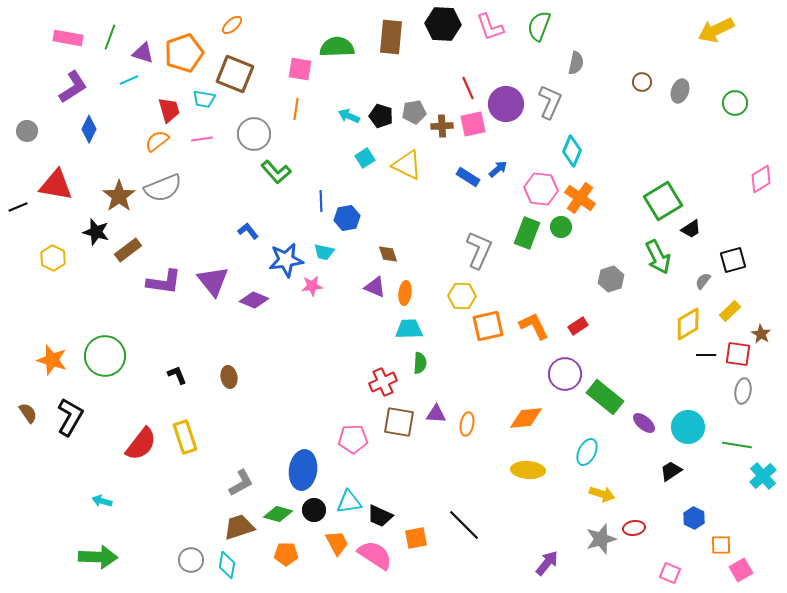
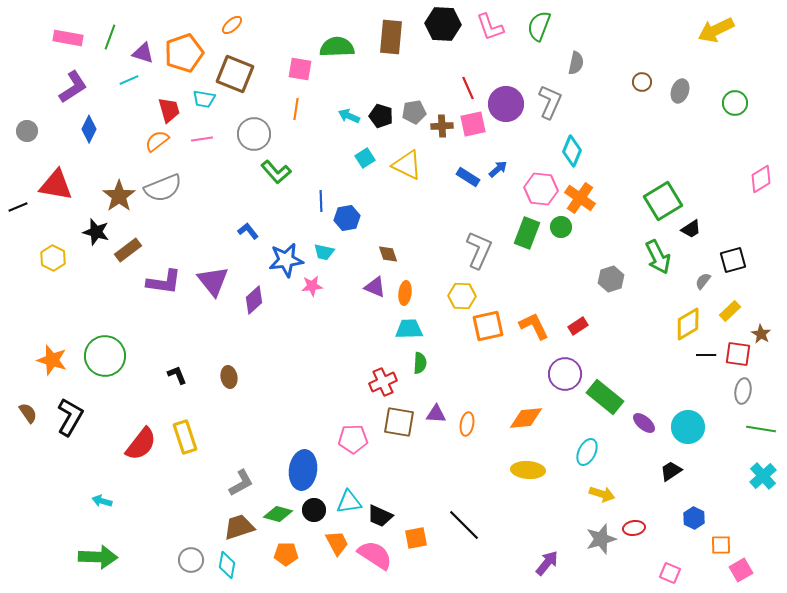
purple diamond at (254, 300): rotated 64 degrees counterclockwise
green line at (737, 445): moved 24 px right, 16 px up
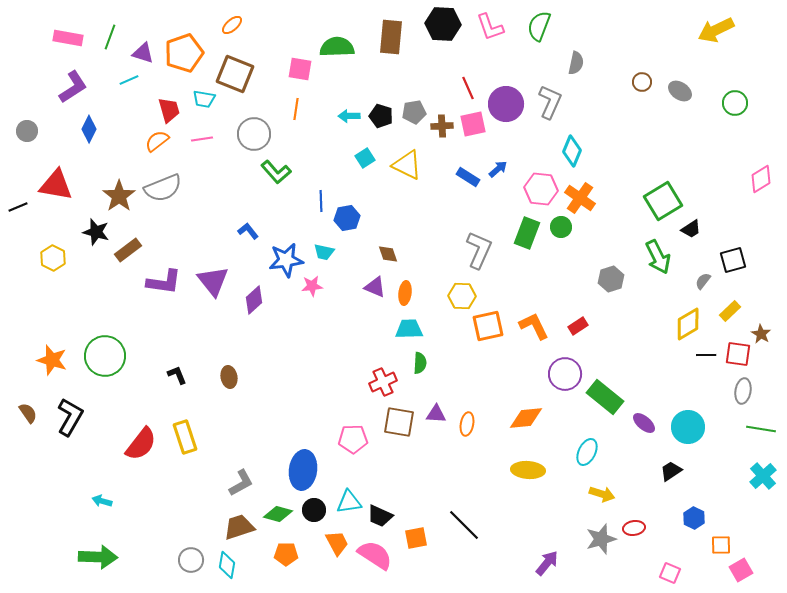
gray ellipse at (680, 91): rotated 75 degrees counterclockwise
cyan arrow at (349, 116): rotated 25 degrees counterclockwise
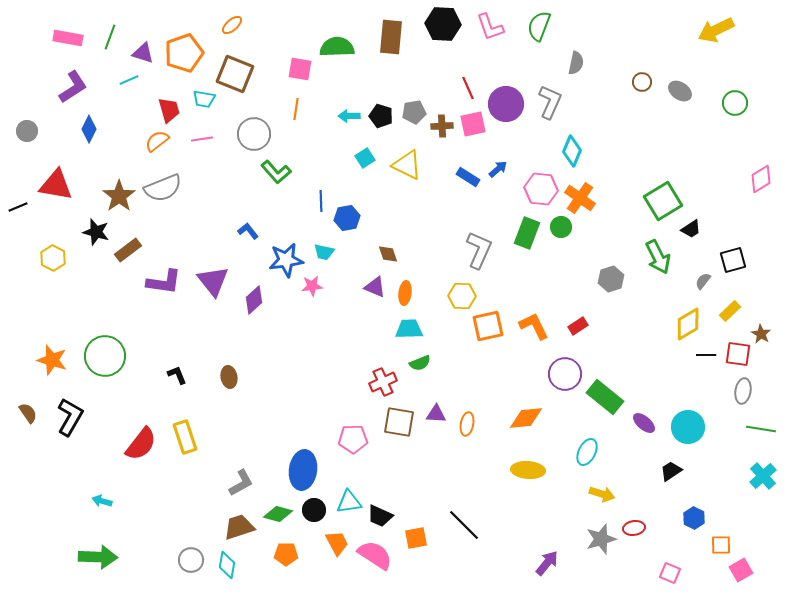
green semicircle at (420, 363): rotated 65 degrees clockwise
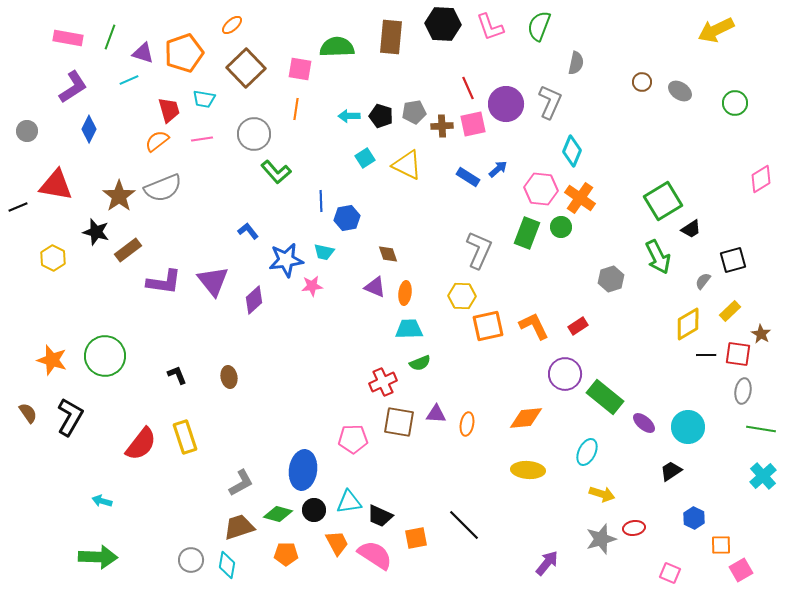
brown square at (235, 74): moved 11 px right, 6 px up; rotated 24 degrees clockwise
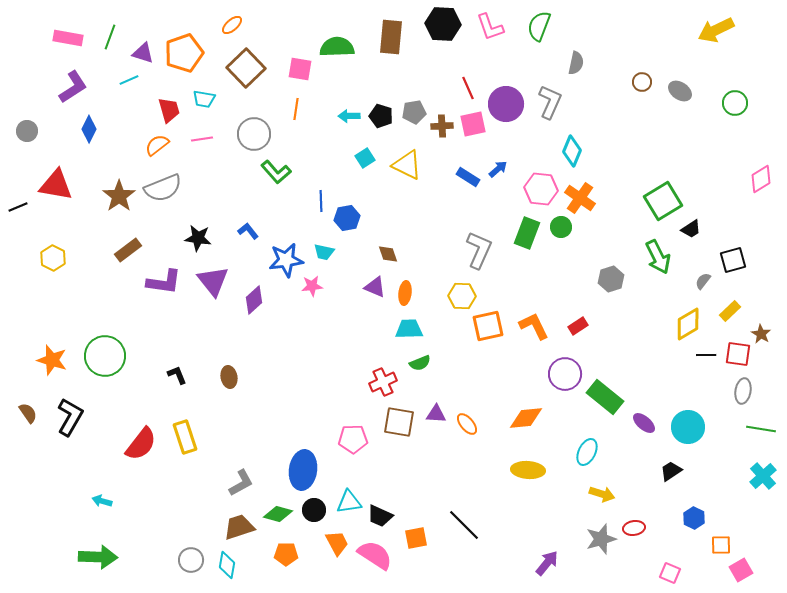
orange semicircle at (157, 141): moved 4 px down
black star at (96, 232): moved 102 px right, 6 px down; rotated 8 degrees counterclockwise
orange ellipse at (467, 424): rotated 50 degrees counterclockwise
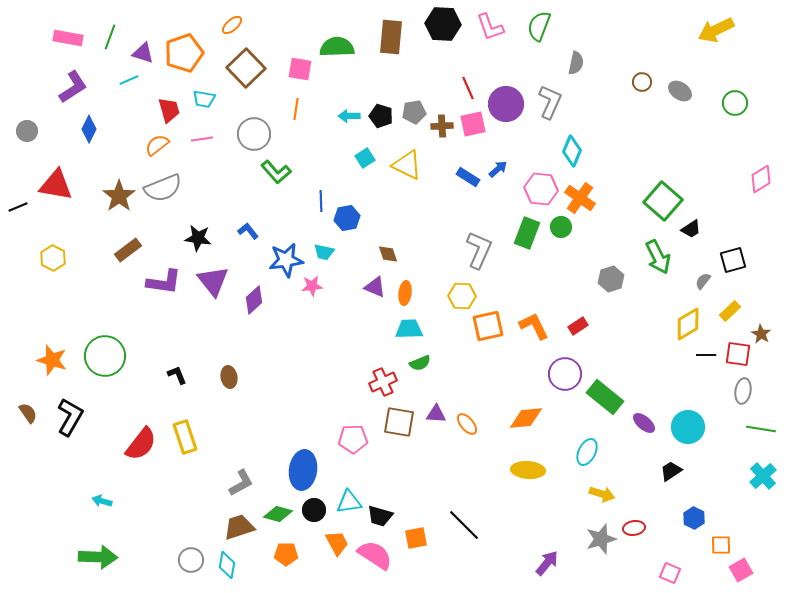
green square at (663, 201): rotated 18 degrees counterclockwise
black trapezoid at (380, 516): rotated 8 degrees counterclockwise
